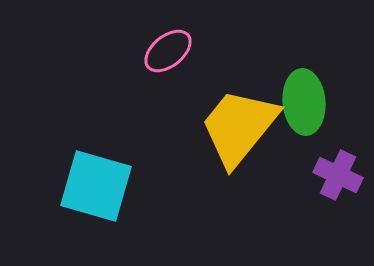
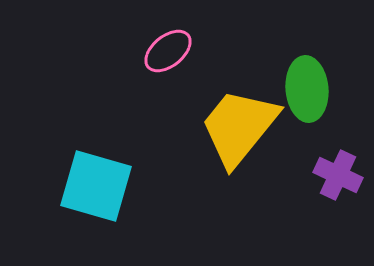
green ellipse: moved 3 px right, 13 px up
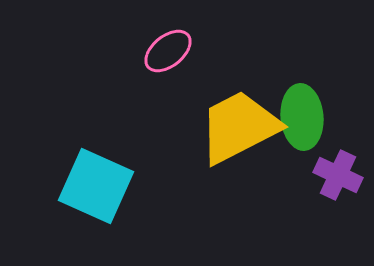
green ellipse: moved 5 px left, 28 px down
yellow trapezoid: rotated 24 degrees clockwise
cyan square: rotated 8 degrees clockwise
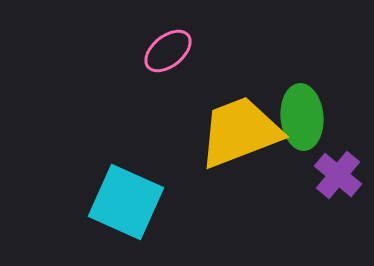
yellow trapezoid: moved 1 px right, 5 px down; rotated 6 degrees clockwise
purple cross: rotated 15 degrees clockwise
cyan square: moved 30 px right, 16 px down
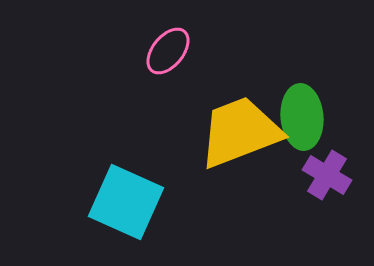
pink ellipse: rotated 12 degrees counterclockwise
purple cross: moved 11 px left; rotated 9 degrees counterclockwise
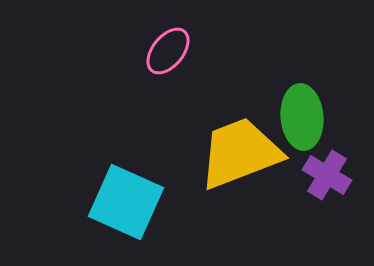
yellow trapezoid: moved 21 px down
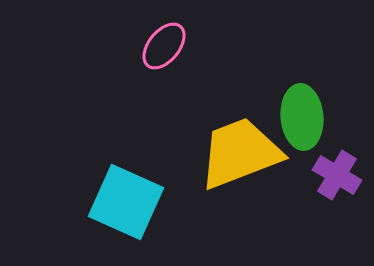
pink ellipse: moved 4 px left, 5 px up
purple cross: moved 10 px right
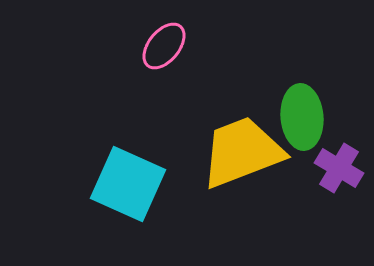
yellow trapezoid: moved 2 px right, 1 px up
purple cross: moved 2 px right, 7 px up
cyan square: moved 2 px right, 18 px up
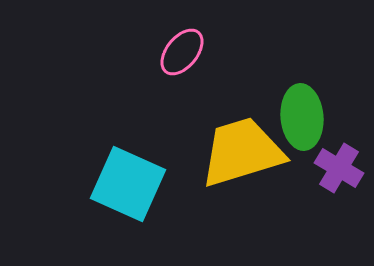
pink ellipse: moved 18 px right, 6 px down
yellow trapezoid: rotated 4 degrees clockwise
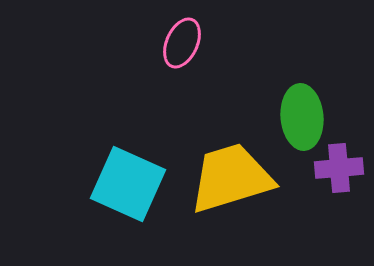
pink ellipse: moved 9 px up; rotated 15 degrees counterclockwise
yellow trapezoid: moved 11 px left, 26 px down
purple cross: rotated 36 degrees counterclockwise
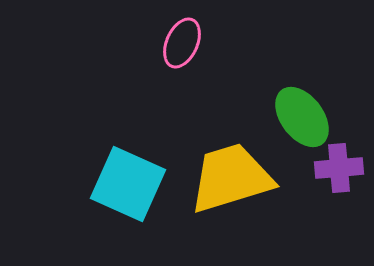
green ellipse: rotated 32 degrees counterclockwise
